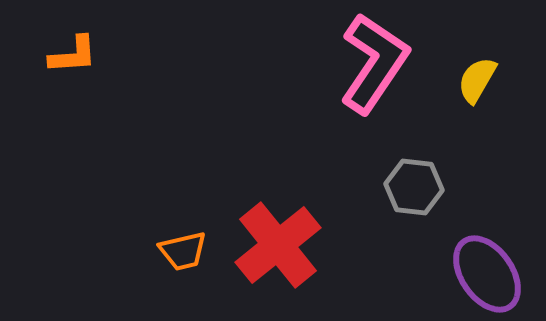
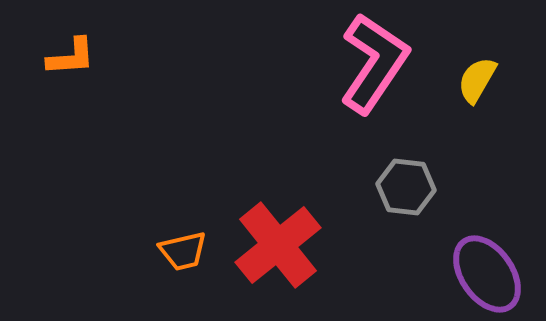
orange L-shape: moved 2 px left, 2 px down
gray hexagon: moved 8 px left
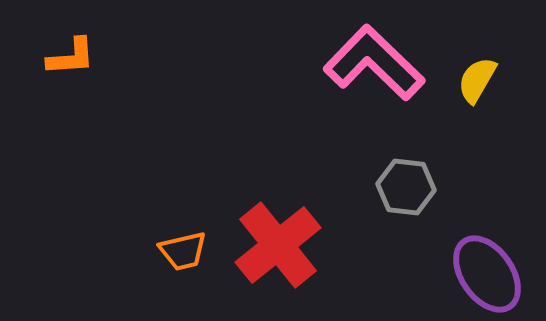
pink L-shape: rotated 80 degrees counterclockwise
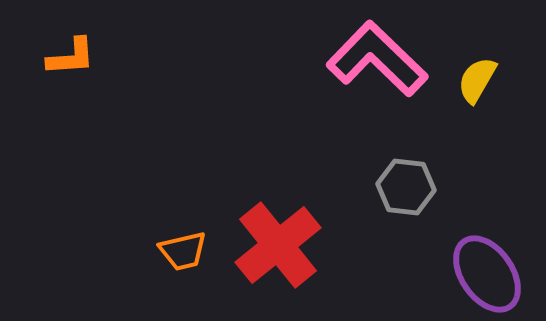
pink L-shape: moved 3 px right, 4 px up
